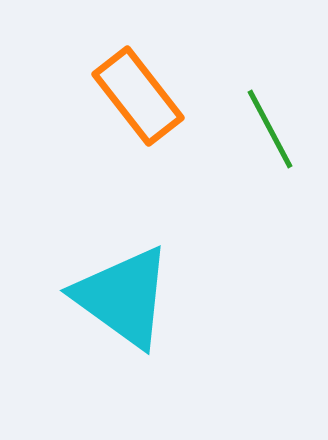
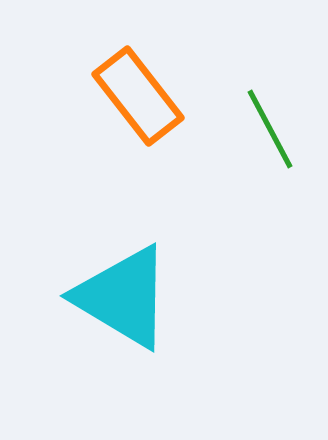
cyan triangle: rotated 5 degrees counterclockwise
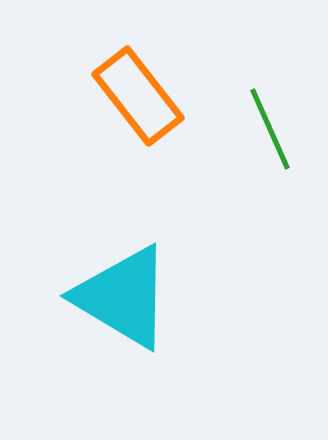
green line: rotated 4 degrees clockwise
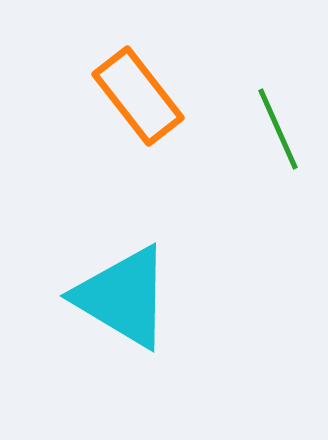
green line: moved 8 px right
